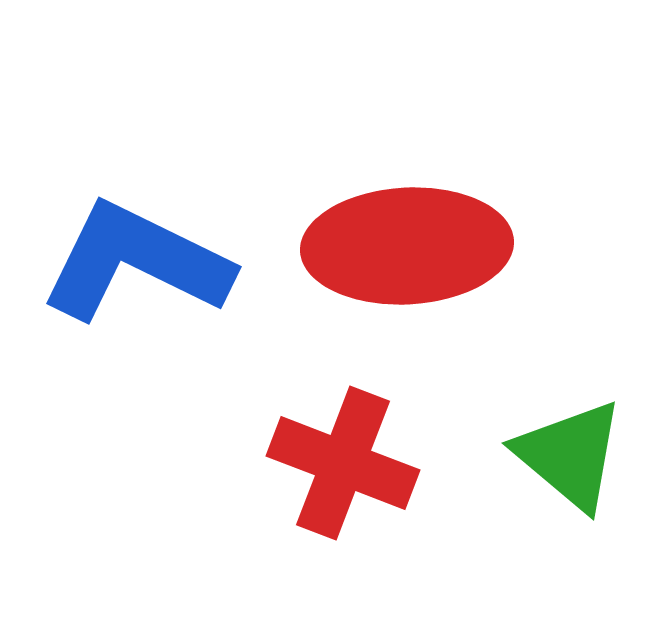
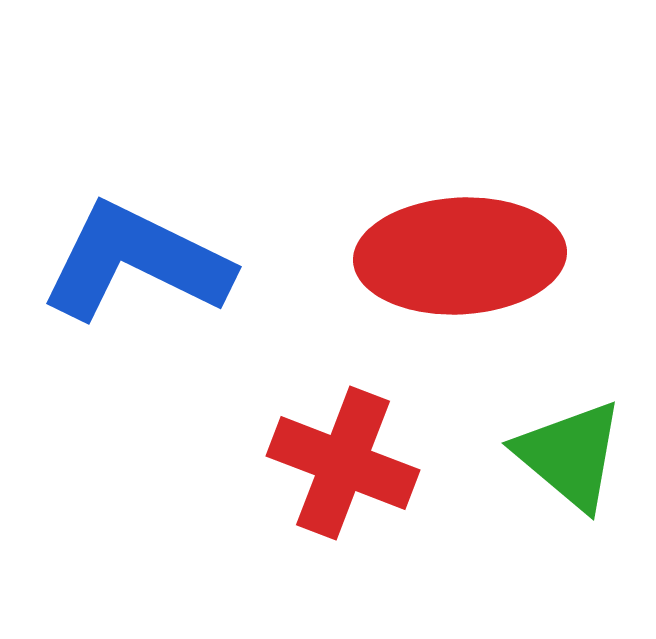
red ellipse: moved 53 px right, 10 px down
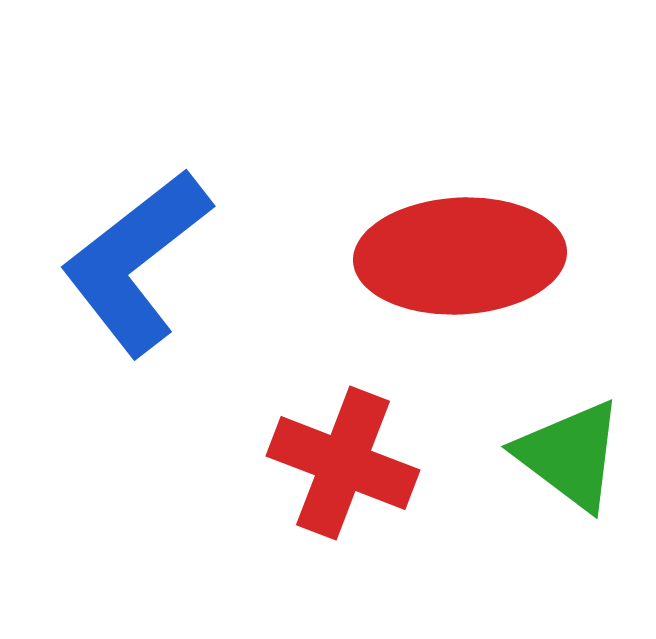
blue L-shape: rotated 64 degrees counterclockwise
green triangle: rotated 3 degrees counterclockwise
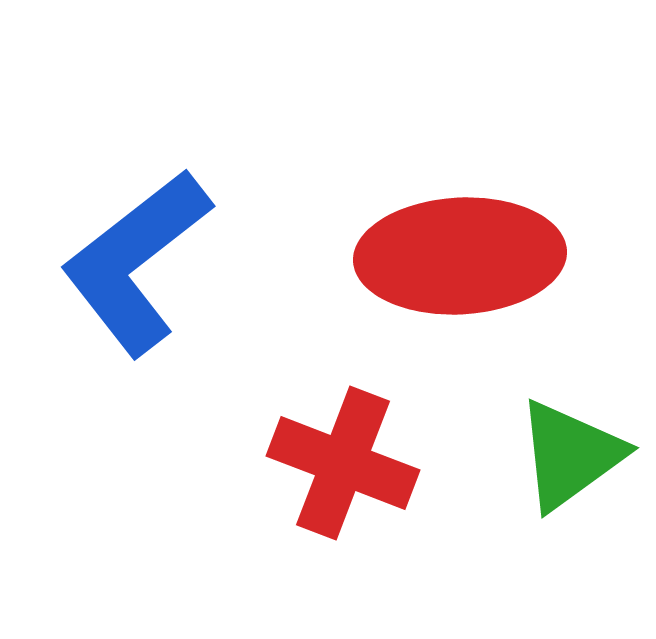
green triangle: rotated 47 degrees clockwise
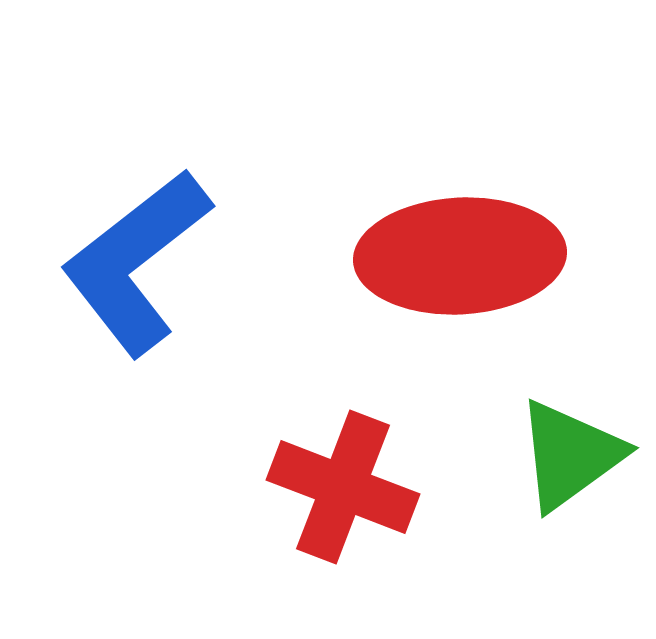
red cross: moved 24 px down
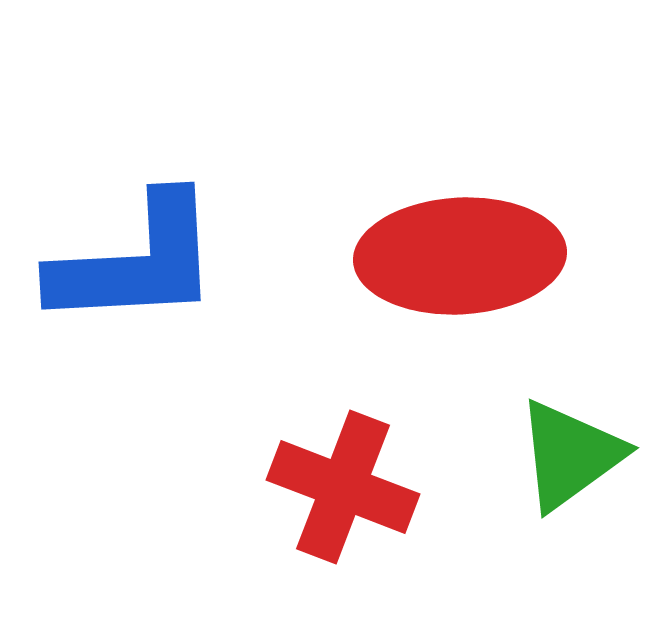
blue L-shape: rotated 145 degrees counterclockwise
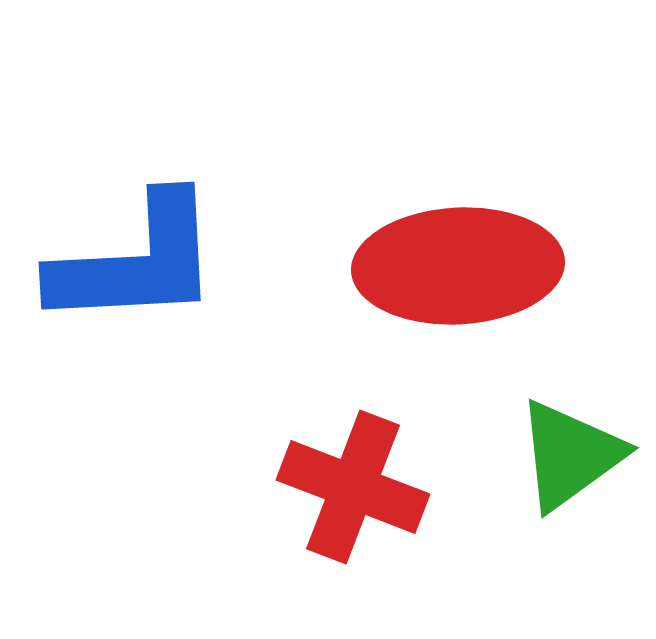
red ellipse: moved 2 px left, 10 px down
red cross: moved 10 px right
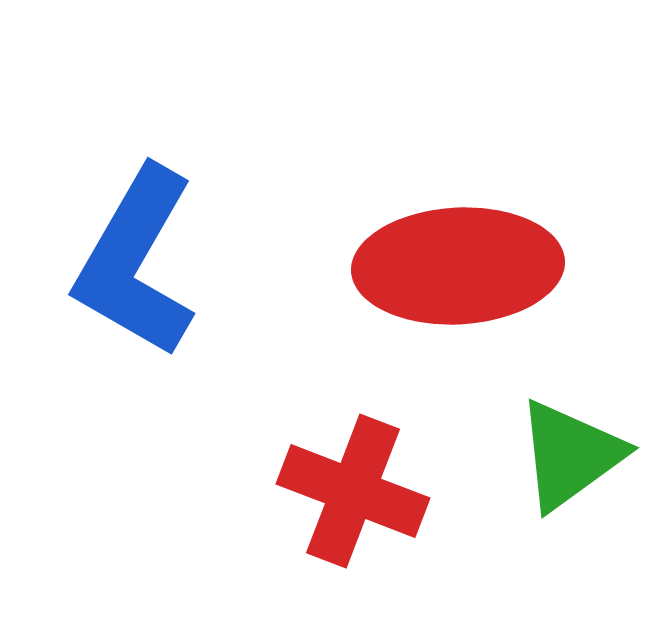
blue L-shape: rotated 123 degrees clockwise
red cross: moved 4 px down
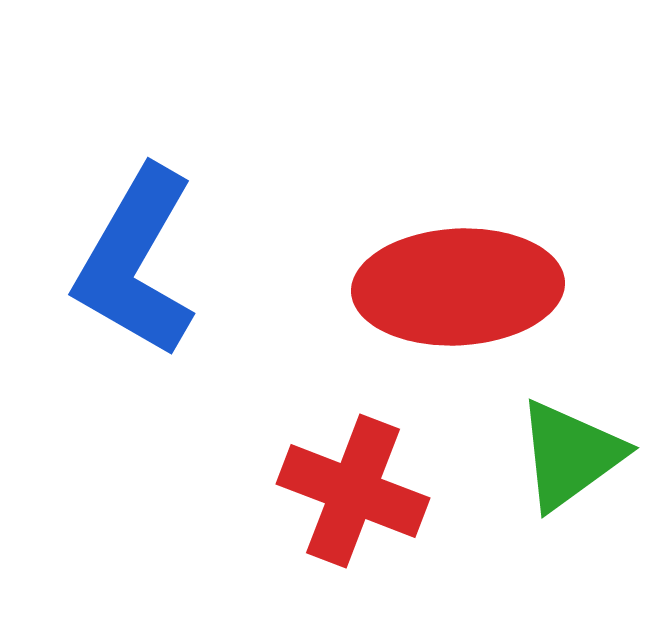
red ellipse: moved 21 px down
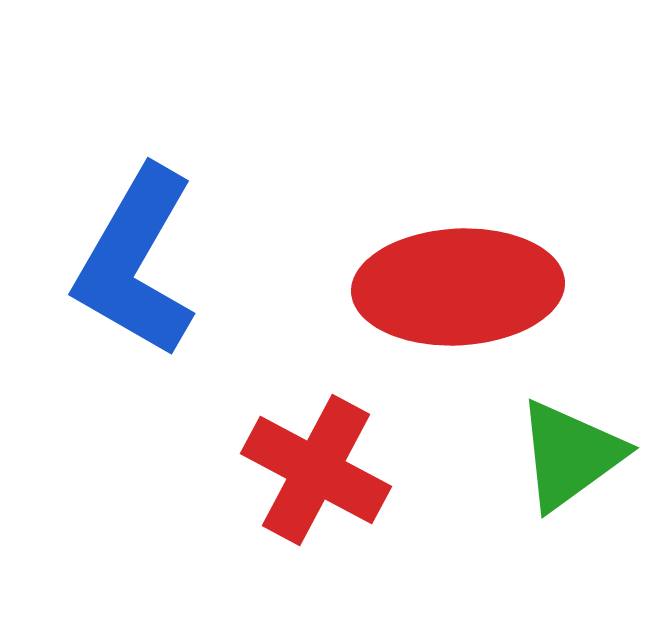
red cross: moved 37 px left, 21 px up; rotated 7 degrees clockwise
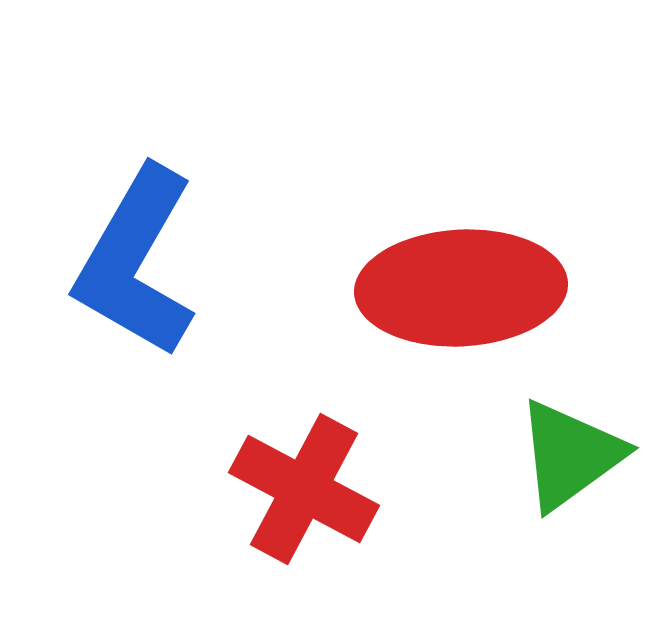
red ellipse: moved 3 px right, 1 px down
red cross: moved 12 px left, 19 px down
